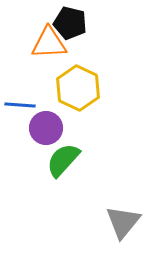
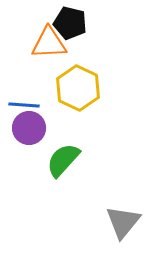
blue line: moved 4 px right
purple circle: moved 17 px left
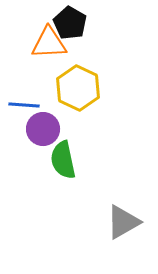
black pentagon: rotated 16 degrees clockwise
purple circle: moved 14 px right, 1 px down
green semicircle: rotated 54 degrees counterclockwise
gray triangle: rotated 21 degrees clockwise
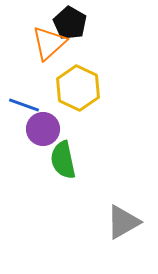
orange triangle: rotated 39 degrees counterclockwise
blue line: rotated 16 degrees clockwise
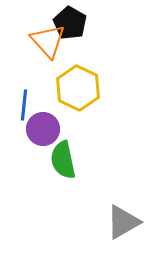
orange triangle: moved 1 px left, 2 px up; rotated 30 degrees counterclockwise
blue line: rotated 76 degrees clockwise
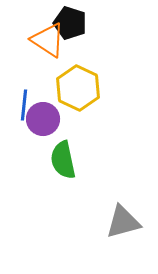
black pentagon: rotated 12 degrees counterclockwise
orange triangle: moved 1 px up; rotated 15 degrees counterclockwise
purple circle: moved 10 px up
gray triangle: rotated 15 degrees clockwise
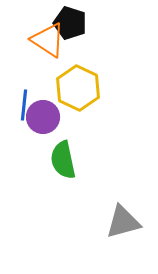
purple circle: moved 2 px up
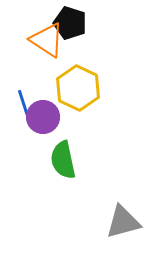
orange triangle: moved 1 px left
blue line: rotated 24 degrees counterclockwise
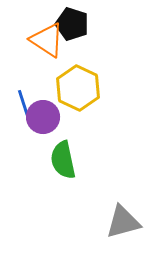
black pentagon: moved 2 px right, 1 px down
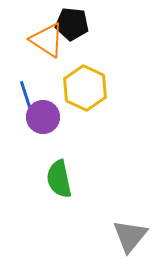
black pentagon: rotated 12 degrees counterclockwise
yellow hexagon: moved 7 px right
blue line: moved 2 px right, 9 px up
green semicircle: moved 4 px left, 19 px down
gray triangle: moved 7 px right, 14 px down; rotated 36 degrees counterclockwise
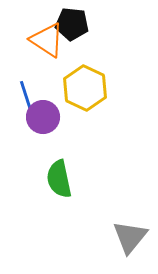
gray triangle: moved 1 px down
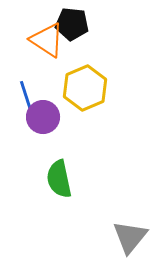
yellow hexagon: rotated 12 degrees clockwise
